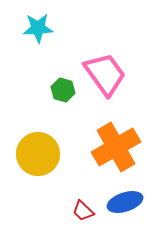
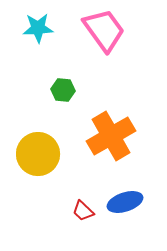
pink trapezoid: moved 1 px left, 44 px up
green hexagon: rotated 10 degrees counterclockwise
orange cross: moved 5 px left, 11 px up
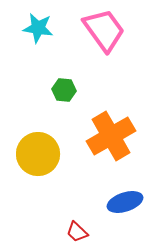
cyan star: rotated 12 degrees clockwise
green hexagon: moved 1 px right
red trapezoid: moved 6 px left, 21 px down
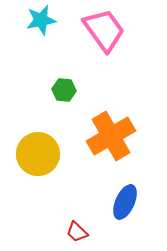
cyan star: moved 3 px right, 8 px up; rotated 20 degrees counterclockwise
blue ellipse: rotated 48 degrees counterclockwise
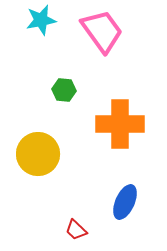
pink trapezoid: moved 2 px left, 1 px down
orange cross: moved 9 px right, 12 px up; rotated 30 degrees clockwise
red trapezoid: moved 1 px left, 2 px up
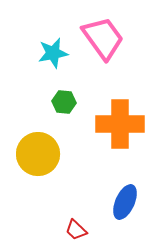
cyan star: moved 12 px right, 33 px down
pink trapezoid: moved 1 px right, 7 px down
green hexagon: moved 12 px down
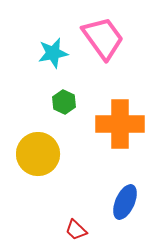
green hexagon: rotated 20 degrees clockwise
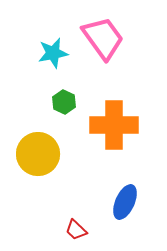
orange cross: moved 6 px left, 1 px down
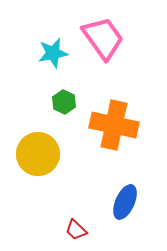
orange cross: rotated 12 degrees clockwise
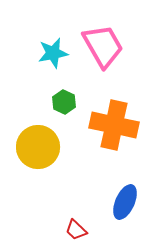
pink trapezoid: moved 8 px down; rotated 6 degrees clockwise
yellow circle: moved 7 px up
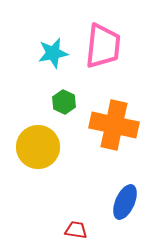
pink trapezoid: rotated 36 degrees clockwise
red trapezoid: rotated 145 degrees clockwise
